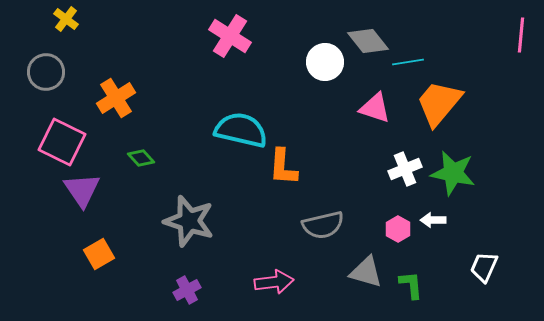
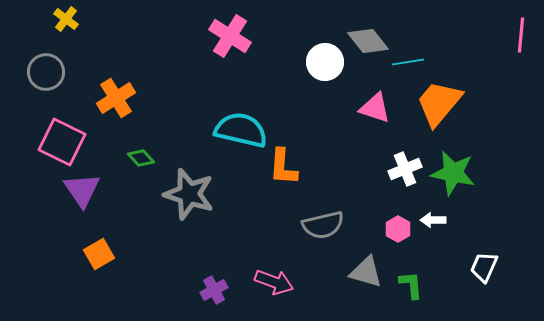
gray star: moved 27 px up
pink arrow: rotated 27 degrees clockwise
purple cross: moved 27 px right
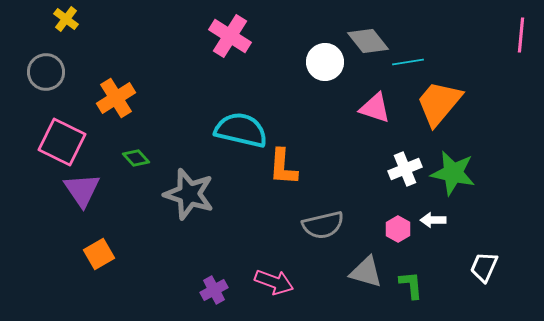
green diamond: moved 5 px left
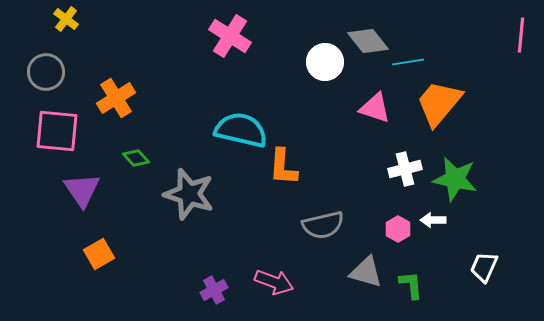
pink square: moved 5 px left, 11 px up; rotated 21 degrees counterclockwise
white cross: rotated 8 degrees clockwise
green star: moved 2 px right, 6 px down
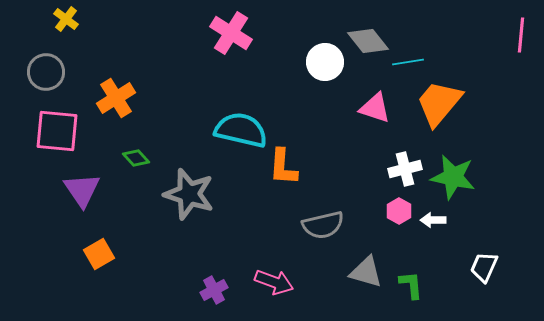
pink cross: moved 1 px right, 3 px up
green star: moved 2 px left, 2 px up
pink hexagon: moved 1 px right, 18 px up
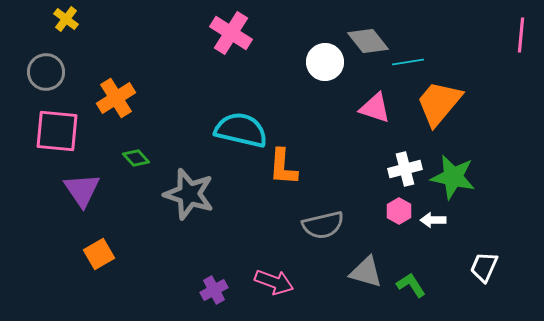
green L-shape: rotated 28 degrees counterclockwise
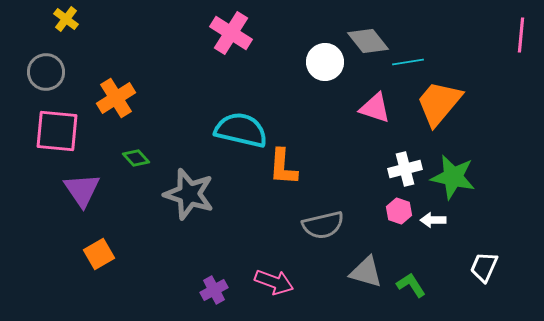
pink hexagon: rotated 10 degrees counterclockwise
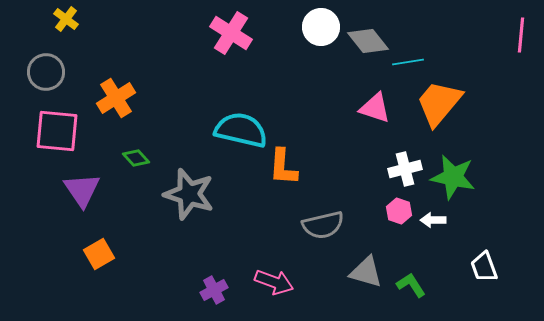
white circle: moved 4 px left, 35 px up
white trapezoid: rotated 44 degrees counterclockwise
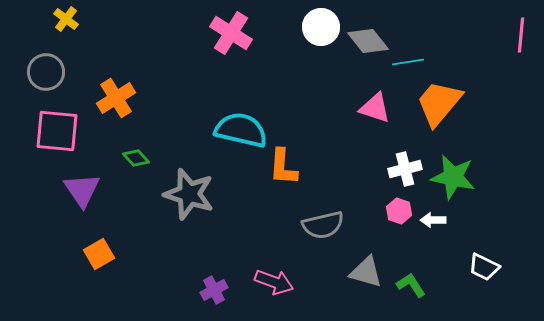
white trapezoid: rotated 44 degrees counterclockwise
